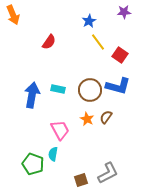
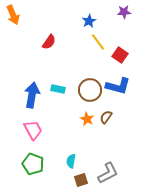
pink trapezoid: moved 27 px left
cyan semicircle: moved 18 px right, 7 px down
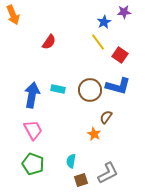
blue star: moved 15 px right, 1 px down
orange star: moved 7 px right, 15 px down
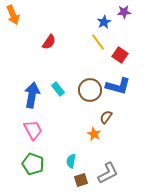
cyan rectangle: rotated 40 degrees clockwise
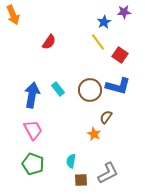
brown square: rotated 16 degrees clockwise
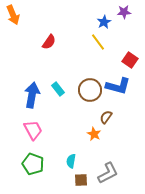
red square: moved 10 px right, 5 px down
